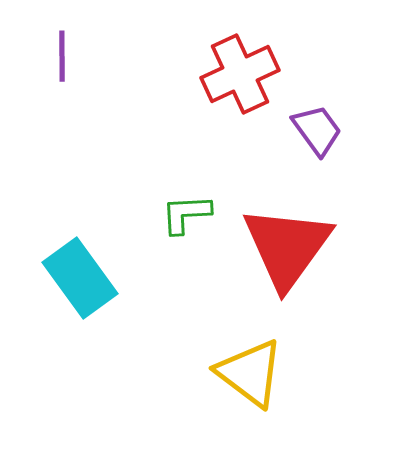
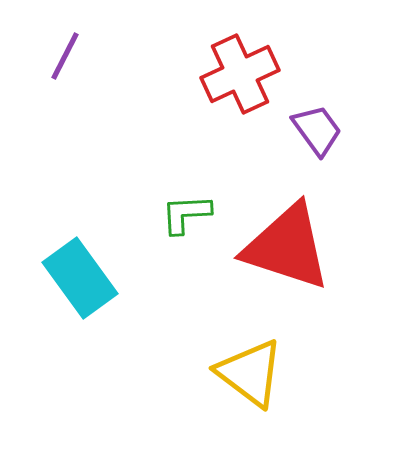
purple line: moved 3 px right; rotated 27 degrees clockwise
red triangle: rotated 48 degrees counterclockwise
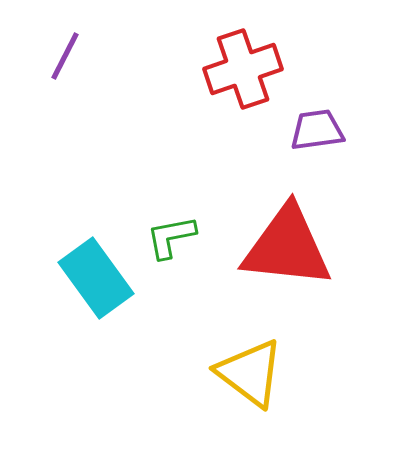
red cross: moved 3 px right, 5 px up; rotated 6 degrees clockwise
purple trapezoid: rotated 62 degrees counterclockwise
green L-shape: moved 15 px left, 23 px down; rotated 8 degrees counterclockwise
red triangle: rotated 12 degrees counterclockwise
cyan rectangle: moved 16 px right
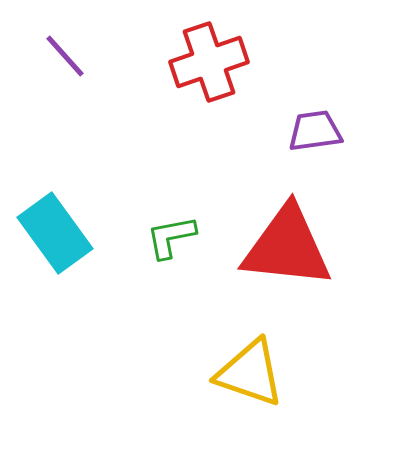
purple line: rotated 69 degrees counterclockwise
red cross: moved 34 px left, 7 px up
purple trapezoid: moved 2 px left, 1 px down
cyan rectangle: moved 41 px left, 45 px up
yellow triangle: rotated 18 degrees counterclockwise
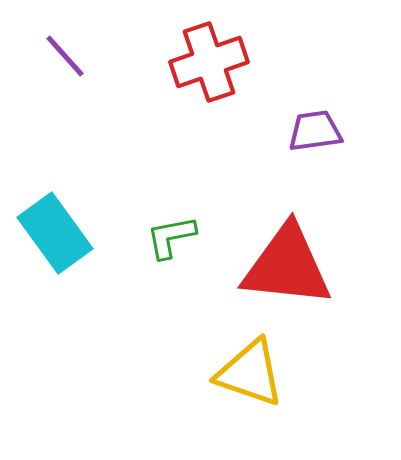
red triangle: moved 19 px down
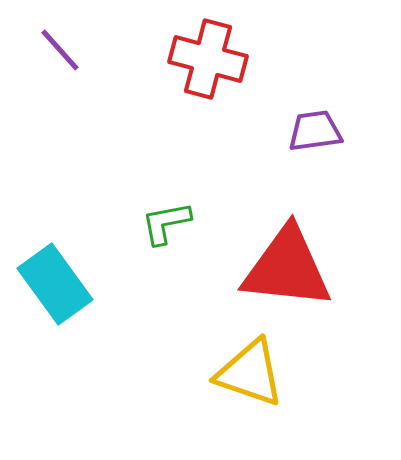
purple line: moved 5 px left, 6 px up
red cross: moved 1 px left, 3 px up; rotated 34 degrees clockwise
cyan rectangle: moved 51 px down
green L-shape: moved 5 px left, 14 px up
red triangle: moved 2 px down
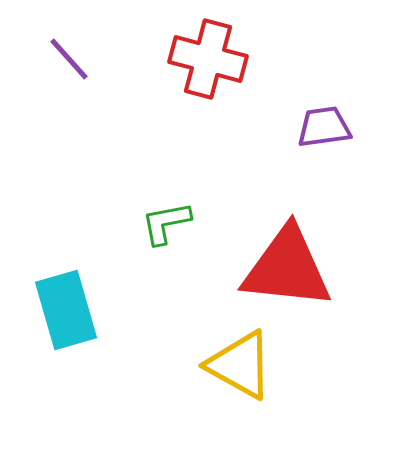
purple line: moved 9 px right, 9 px down
purple trapezoid: moved 9 px right, 4 px up
cyan rectangle: moved 11 px right, 26 px down; rotated 20 degrees clockwise
yellow triangle: moved 10 px left, 8 px up; rotated 10 degrees clockwise
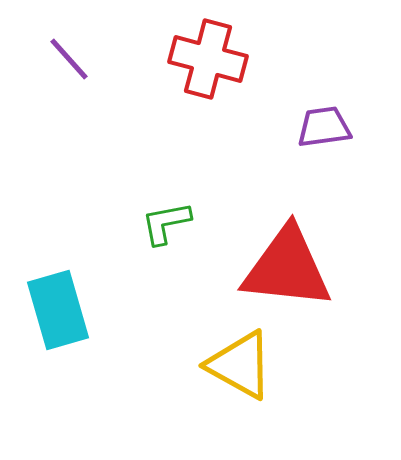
cyan rectangle: moved 8 px left
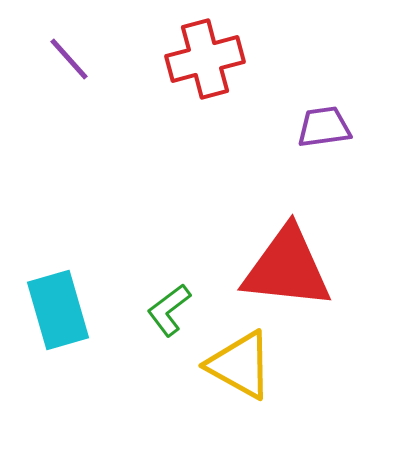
red cross: moved 3 px left; rotated 30 degrees counterclockwise
green L-shape: moved 3 px right, 87 px down; rotated 26 degrees counterclockwise
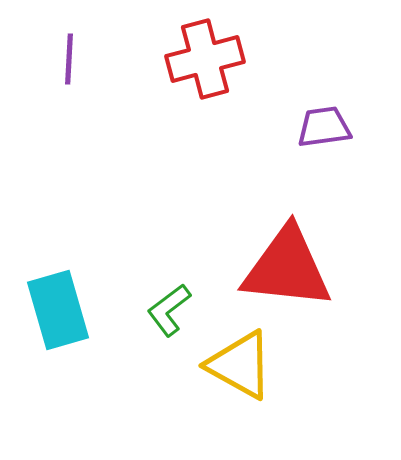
purple line: rotated 45 degrees clockwise
